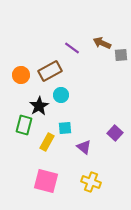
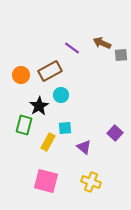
yellow rectangle: moved 1 px right
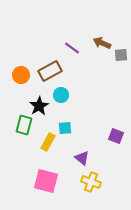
purple square: moved 1 px right, 3 px down; rotated 21 degrees counterclockwise
purple triangle: moved 2 px left, 11 px down
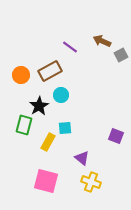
brown arrow: moved 2 px up
purple line: moved 2 px left, 1 px up
gray square: rotated 24 degrees counterclockwise
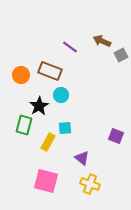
brown rectangle: rotated 50 degrees clockwise
yellow cross: moved 1 px left, 2 px down
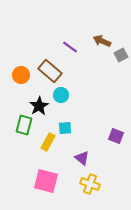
brown rectangle: rotated 20 degrees clockwise
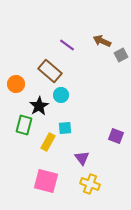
purple line: moved 3 px left, 2 px up
orange circle: moved 5 px left, 9 px down
purple triangle: rotated 14 degrees clockwise
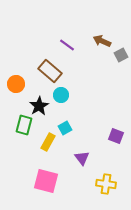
cyan square: rotated 24 degrees counterclockwise
yellow cross: moved 16 px right; rotated 12 degrees counterclockwise
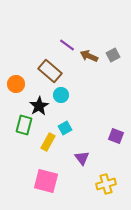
brown arrow: moved 13 px left, 15 px down
gray square: moved 8 px left
yellow cross: rotated 24 degrees counterclockwise
